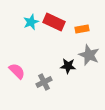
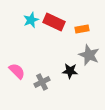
cyan star: moved 2 px up
black star: moved 2 px right, 5 px down
gray cross: moved 2 px left
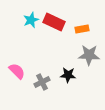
gray star: rotated 20 degrees counterclockwise
black star: moved 2 px left, 4 px down
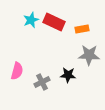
pink semicircle: rotated 60 degrees clockwise
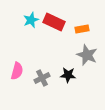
gray star: moved 2 px left; rotated 20 degrees clockwise
gray cross: moved 4 px up
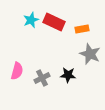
gray star: moved 3 px right, 1 px up
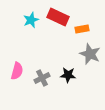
red rectangle: moved 4 px right, 5 px up
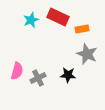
gray star: moved 3 px left
gray cross: moved 4 px left
